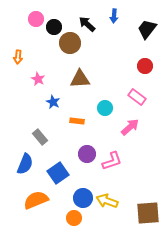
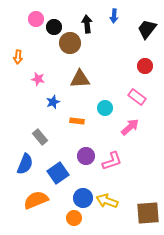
black arrow: rotated 42 degrees clockwise
pink star: rotated 16 degrees counterclockwise
blue star: rotated 24 degrees clockwise
purple circle: moved 1 px left, 2 px down
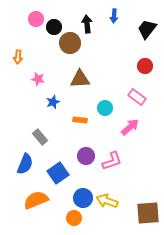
orange rectangle: moved 3 px right, 1 px up
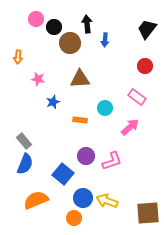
blue arrow: moved 9 px left, 24 px down
gray rectangle: moved 16 px left, 4 px down
blue square: moved 5 px right, 1 px down; rotated 15 degrees counterclockwise
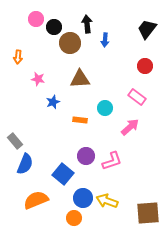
gray rectangle: moved 9 px left
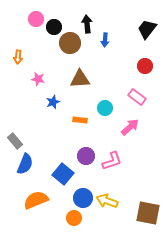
brown square: rotated 15 degrees clockwise
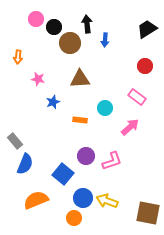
black trapezoid: rotated 20 degrees clockwise
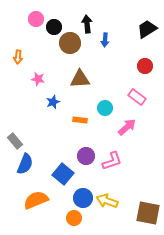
pink arrow: moved 3 px left
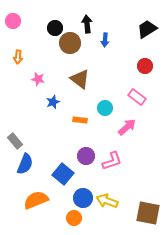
pink circle: moved 23 px left, 2 px down
black circle: moved 1 px right, 1 px down
brown triangle: rotated 40 degrees clockwise
